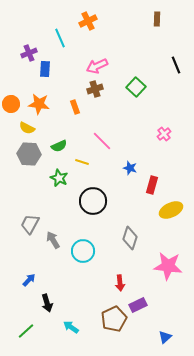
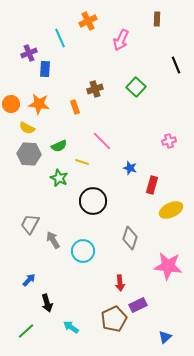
pink arrow: moved 24 px right, 26 px up; rotated 40 degrees counterclockwise
pink cross: moved 5 px right, 7 px down; rotated 24 degrees clockwise
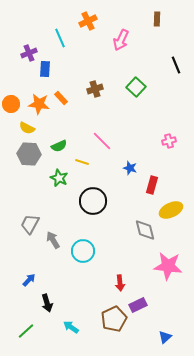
orange rectangle: moved 14 px left, 9 px up; rotated 24 degrees counterclockwise
gray diamond: moved 15 px right, 8 px up; rotated 30 degrees counterclockwise
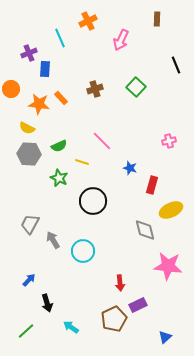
orange circle: moved 15 px up
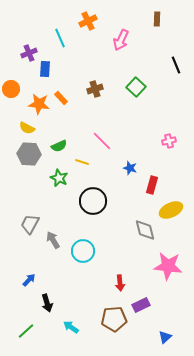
purple rectangle: moved 3 px right
brown pentagon: rotated 20 degrees clockwise
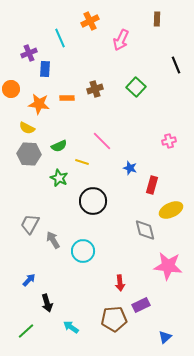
orange cross: moved 2 px right
orange rectangle: moved 6 px right; rotated 48 degrees counterclockwise
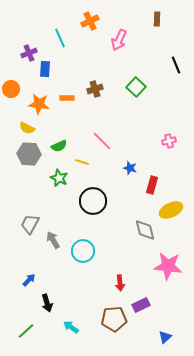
pink arrow: moved 2 px left
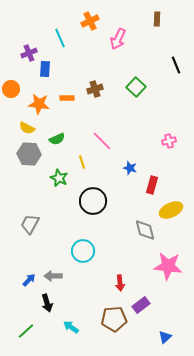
pink arrow: moved 1 px left, 1 px up
green semicircle: moved 2 px left, 7 px up
yellow line: rotated 56 degrees clockwise
gray arrow: moved 36 px down; rotated 60 degrees counterclockwise
purple rectangle: rotated 12 degrees counterclockwise
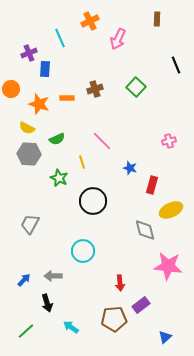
orange star: rotated 10 degrees clockwise
blue arrow: moved 5 px left
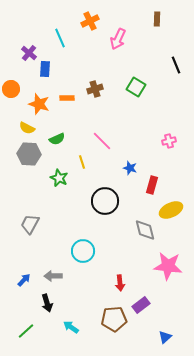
purple cross: rotated 28 degrees counterclockwise
green square: rotated 12 degrees counterclockwise
black circle: moved 12 px right
